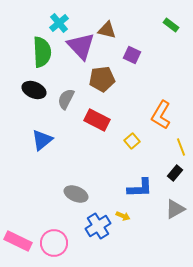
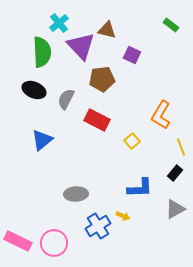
gray ellipse: rotated 25 degrees counterclockwise
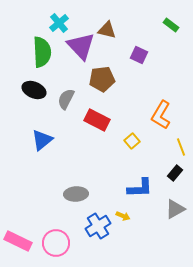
purple square: moved 7 px right
pink circle: moved 2 px right
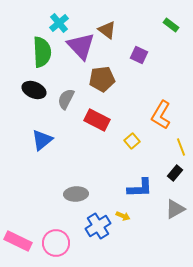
brown triangle: rotated 24 degrees clockwise
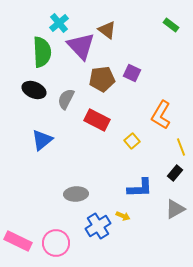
purple square: moved 7 px left, 18 px down
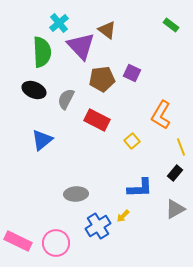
yellow arrow: rotated 112 degrees clockwise
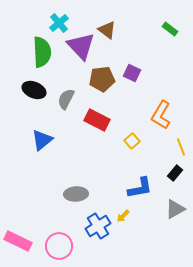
green rectangle: moved 1 px left, 4 px down
blue L-shape: rotated 8 degrees counterclockwise
pink circle: moved 3 px right, 3 px down
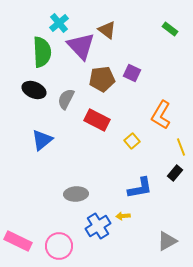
gray triangle: moved 8 px left, 32 px down
yellow arrow: rotated 40 degrees clockwise
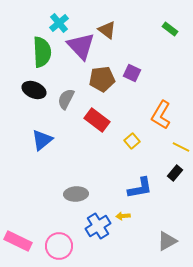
red rectangle: rotated 10 degrees clockwise
yellow line: rotated 42 degrees counterclockwise
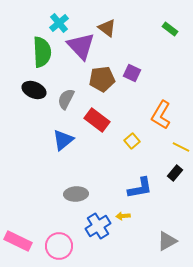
brown triangle: moved 2 px up
blue triangle: moved 21 px right
